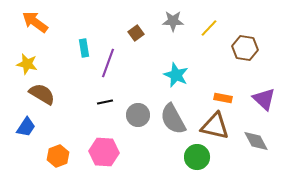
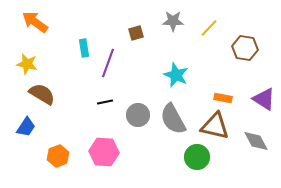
brown square: rotated 21 degrees clockwise
purple triangle: rotated 10 degrees counterclockwise
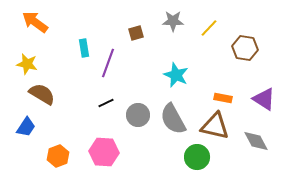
black line: moved 1 px right, 1 px down; rotated 14 degrees counterclockwise
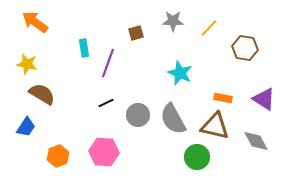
cyan star: moved 4 px right, 2 px up
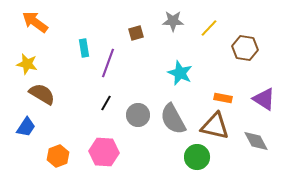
black line: rotated 35 degrees counterclockwise
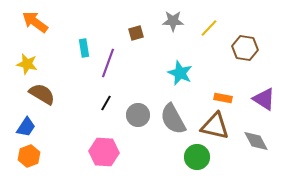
orange hexagon: moved 29 px left
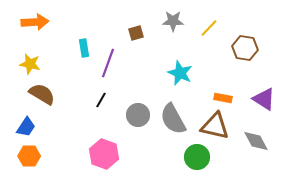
orange arrow: rotated 140 degrees clockwise
yellow star: moved 3 px right
black line: moved 5 px left, 3 px up
pink hexagon: moved 2 px down; rotated 16 degrees clockwise
orange hexagon: rotated 20 degrees clockwise
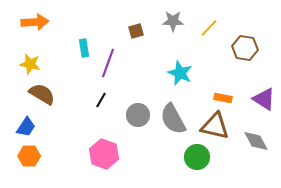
brown square: moved 2 px up
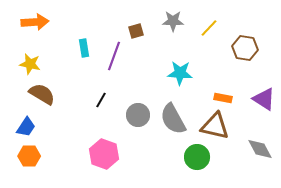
purple line: moved 6 px right, 7 px up
cyan star: rotated 20 degrees counterclockwise
gray diamond: moved 4 px right, 8 px down
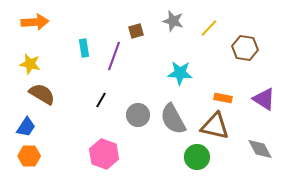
gray star: rotated 15 degrees clockwise
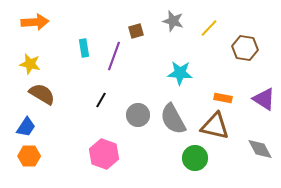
green circle: moved 2 px left, 1 px down
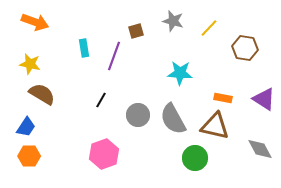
orange arrow: rotated 24 degrees clockwise
pink hexagon: rotated 20 degrees clockwise
